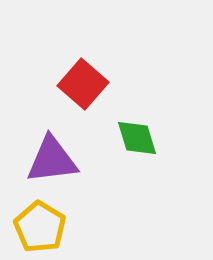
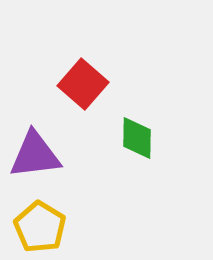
green diamond: rotated 18 degrees clockwise
purple triangle: moved 17 px left, 5 px up
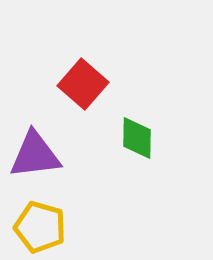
yellow pentagon: rotated 15 degrees counterclockwise
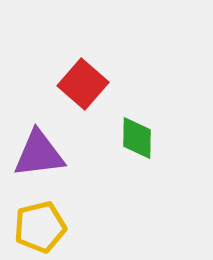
purple triangle: moved 4 px right, 1 px up
yellow pentagon: rotated 30 degrees counterclockwise
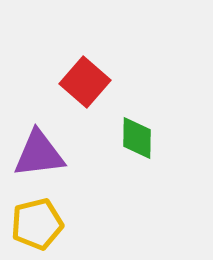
red square: moved 2 px right, 2 px up
yellow pentagon: moved 3 px left, 3 px up
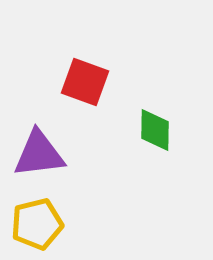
red square: rotated 21 degrees counterclockwise
green diamond: moved 18 px right, 8 px up
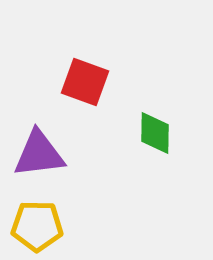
green diamond: moved 3 px down
yellow pentagon: moved 2 px down; rotated 15 degrees clockwise
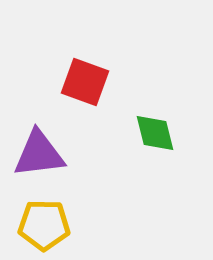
green diamond: rotated 15 degrees counterclockwise
yellow pentagon: moved 7 px right, 1 px up
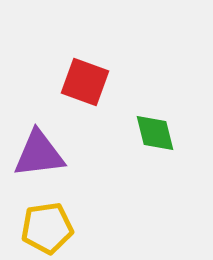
yellow pentagon: moved 3 px right, 3 px down; rotated 9 degrees counterclockwise
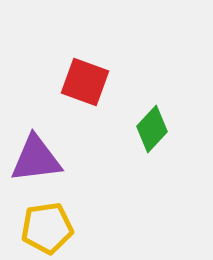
green diamond: moved 3 px left, 4 px up; rotated 57 degrees clockwise
purple triangle: moved 3 px left, 5 px down
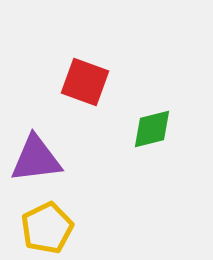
green diamond: rotated 33 degrees clockwise
yellow pentagon: rotated 18 degrees counterclockwise
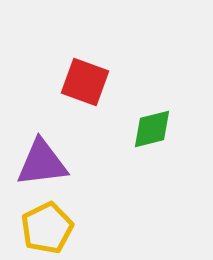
purple triangle: moved 6 px right, 4 px down
